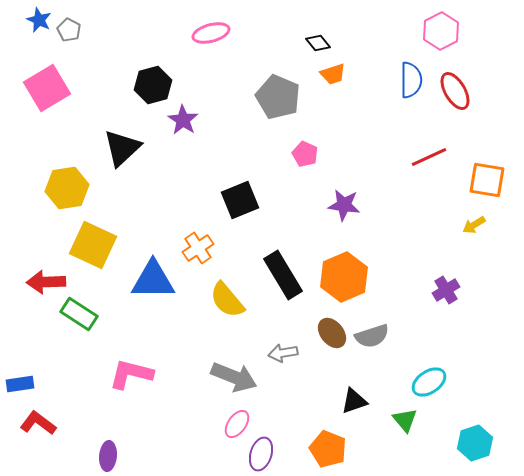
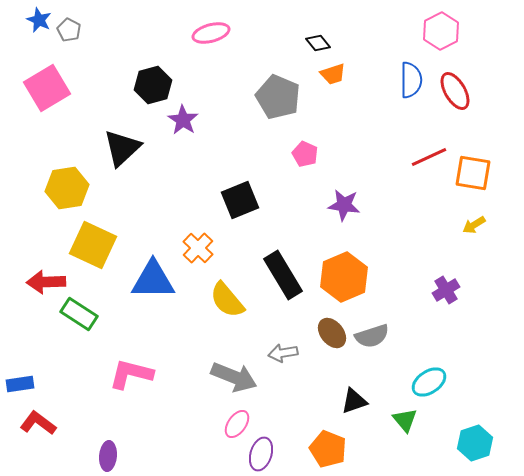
orange square at (487, 180): moved 14 px left, 7 px up
orange cross at (198, 248): rotated 12 degrees counterclockwise
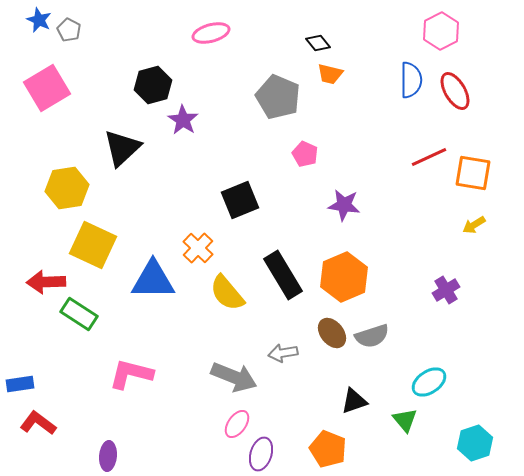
orange trapezoid at (333, 74): moved 3 px left; rotated 32 degrees clockwise
yellow semicircle at (227, 300): moved 7 px up
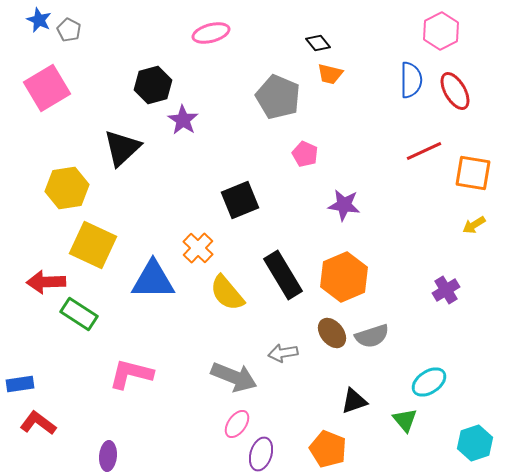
red line at (429, 157): moved 5 px left, 6 px up
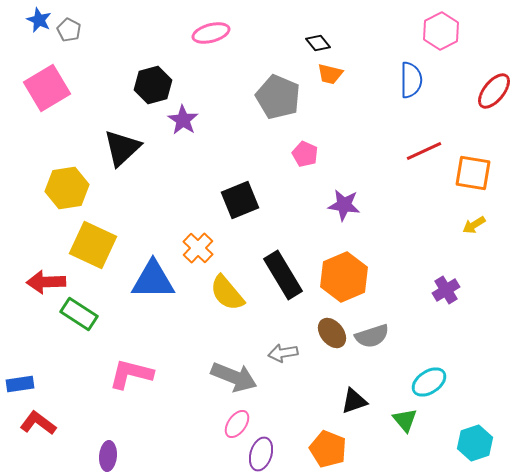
red ellipse at (455, 91): moved 39 px right; rotated 69 degrees clockwise
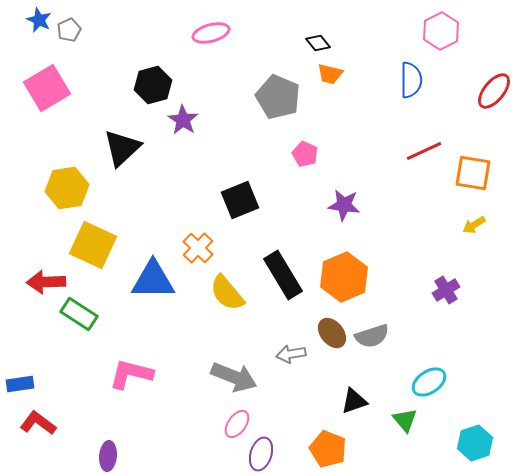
gray pentagon at (69, 30): rotated 20 degrees clockwise
gray arrow at (283, 353): moved 8 px right, 1 px down
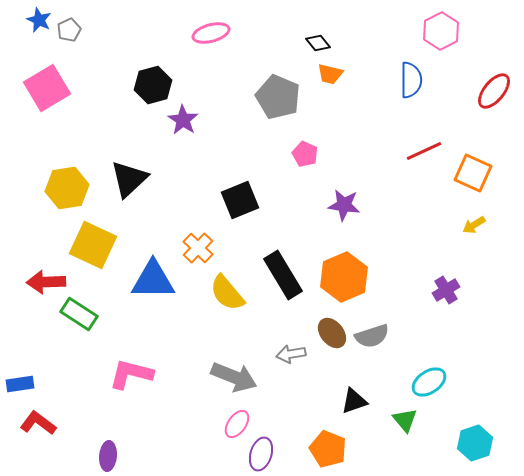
black triangle at (122, 148): moved 7 px right, 31 px down
orange square at (473, 173): rotated 15 degrees clockwise
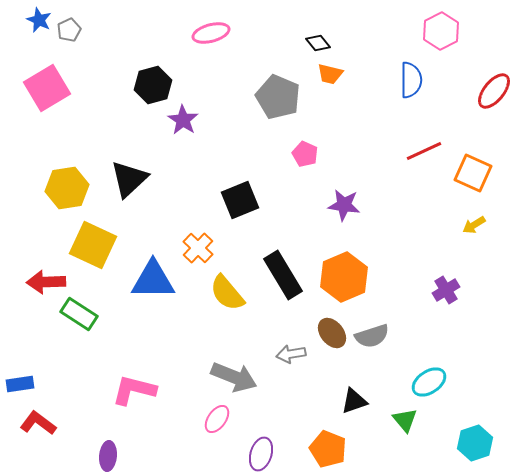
pink L-shape at (131, 374): moved 3 px right, 16 px down
pink ellipse at (237, 424): moved 20 px left, 5 px up
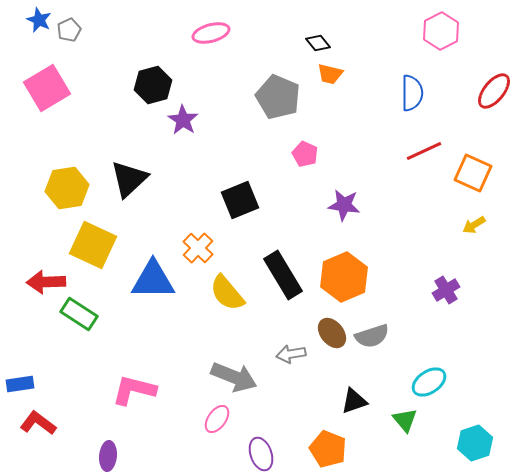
blue semicircle at (411, 80): moved 1 px right, 13 px down
purple ellipse at (261, 454): rotated 36 degrees counterclockwise
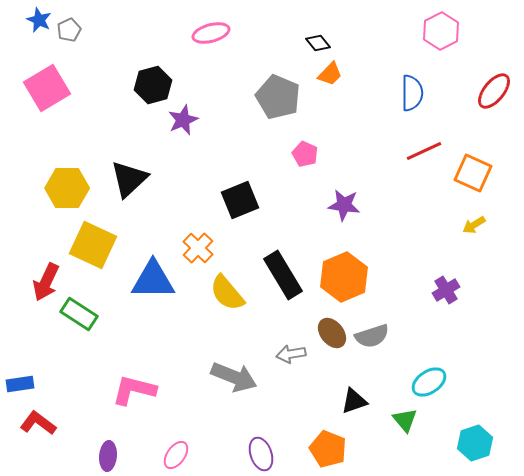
orange trapezoid at (330, 74): rotated 60 degrees counterclockwise
purple star at (183, 120): rotated 16 degrees clockwise
yellow hexagon at (67, 188): rotated 9 degrees clockwise
red arrow at (46, 282): rotated 63 degrees counterclockwise
pink ellipse at (217, 419): moved 41 px left, 36 px down
